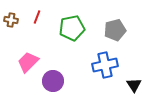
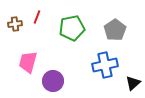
brown cross: moved 4 px right, 4 px down; rotated 16 degrees counterclockwise
gray pentagon: rotated 20 degrees counterclockwise
pink trapezoid: rotated 30 degrees counterclockwise
black triangle: moved 1 px left, 2 px up; rotated 21 degrees clockwise
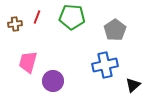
green pentagon: moved 11 px up; rotated 15 degrees clockwise
black triangle: moved 2 px down
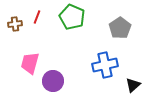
green pentagon: rotated 20 degrees clockwise
gray pentagon: moved 5 px right, 2 px up
pink trapezoid: moved 2 px right, 1 px down
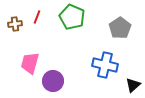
blue cross: rotated 25 degrees clockwise
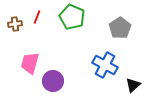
blue cross: rotated 15 degrees clockwise
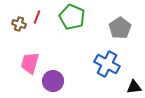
brown cross: moved 4 px right; rotated 24 degrees clockwise
blue cross: moved 2 px right, 1 px up
black triangle: moved 1 px right, 2 px down; rotated 35 degrees clockwise
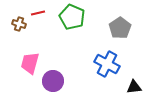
red line: moved 1 px right, 4 px up; rotated 56 degrees clockwise
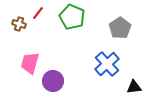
red line: rotated 40 degrees counterclockwise
blue cross: rotated 20 degrees clockwise
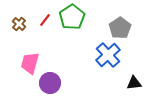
red line: moved 7 px right, 7 px down
green pentagon: rotated 15 degrees clockwise
brown cross: rotated 24 degrees clockwise
blue cross: moved 1 px right, 9 px up
purple circle: moved 3 px left, 2 px down
black triangle: moved 4 px up
